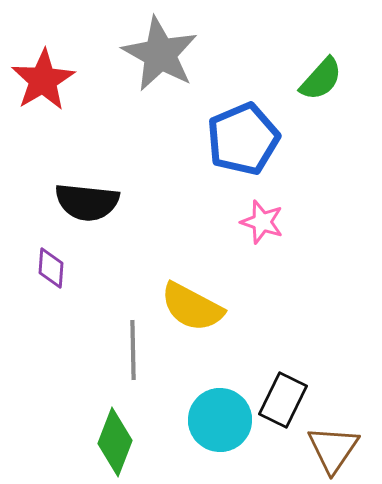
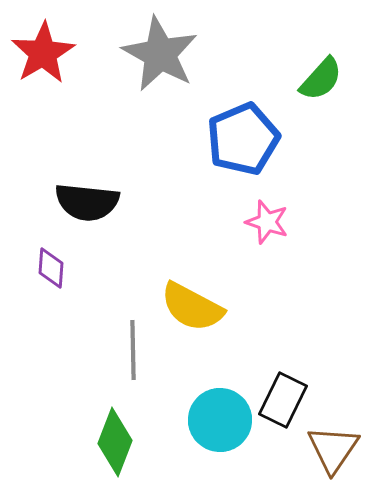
red star: moved 27 px up
pink star: moved 5 px right
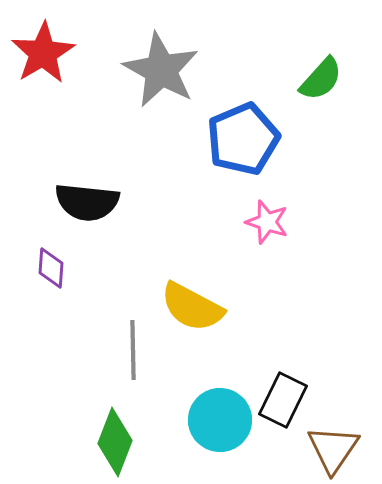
gray star: moved 1 px right, 16 px down
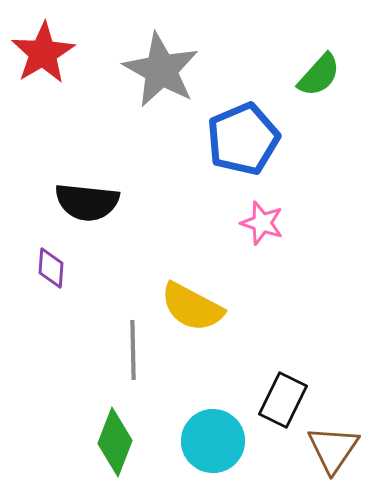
green semicircle: moved 2 px left, 4 px up
pink star: moved 5 px left, 1 px down
cyan circle: moved 7 px left, 21 px down
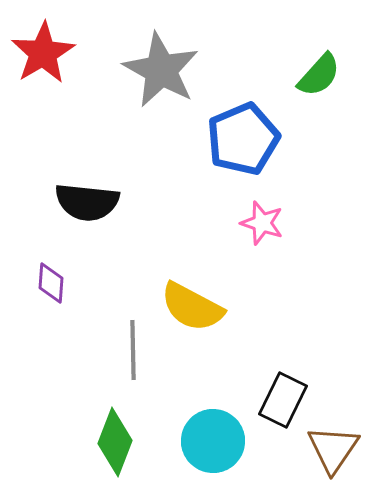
purple diamond: moved 15 px down
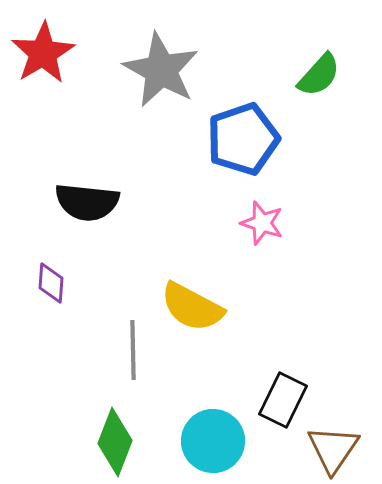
blue pentagon: rotated 4 degrees clockwise
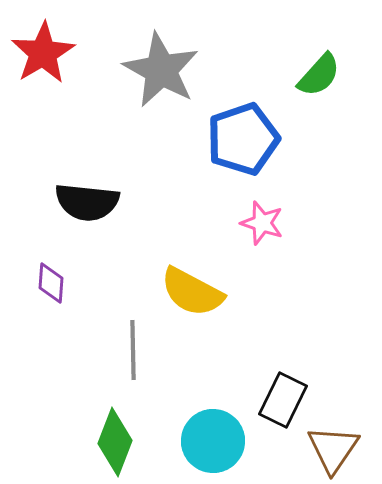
yellow semicircle: moved 15 px up
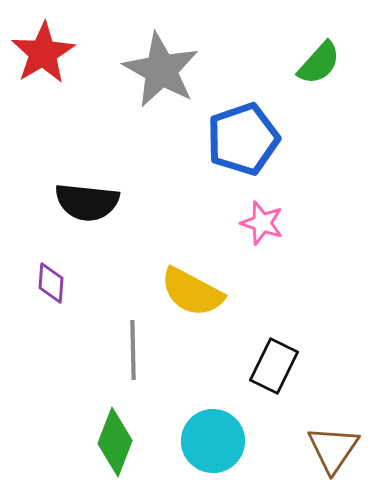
green semicircle: moved 12 px up
black rectangle: moved 9 px left, 34 px up
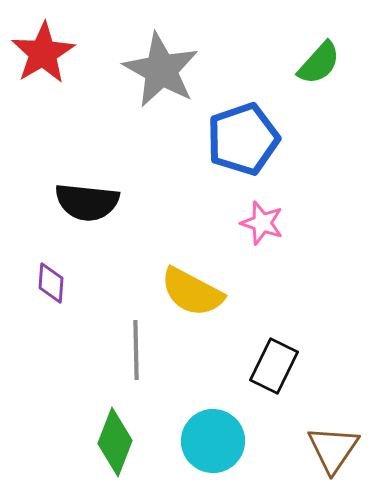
gray line: moved 3 px right
